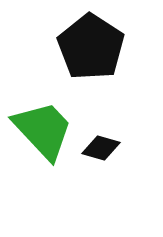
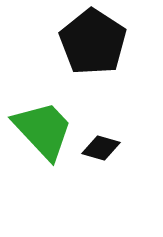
black pentagon: moved 2 px right, 5 px up
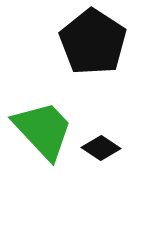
black diamond: rotated 18 degrees clockwise
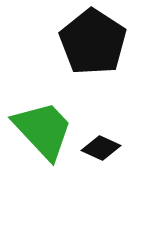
black diamond: rotated 9 degrees counterclockwise
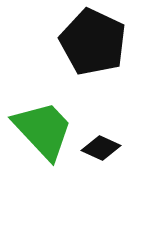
black pentagon: rotated 8 degrees counterclockwise
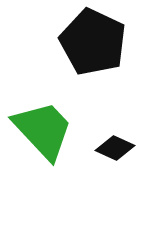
black diamond: moved 14 px right
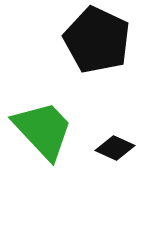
black pentagon: moved 4 px right, 2 px up
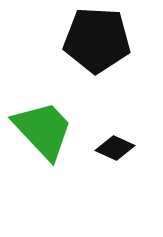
black pentagon: rotated 22 degrees counterclockwise
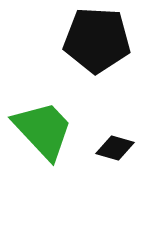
black diamond: rotated 9 degrees counterclockwise
